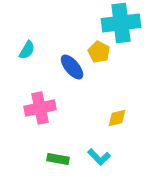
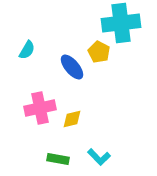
yellow diamond: moved 45 px left, 1 px down
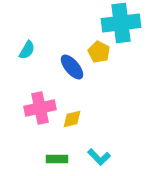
green rectangle: moved 1 px left; rotated 10 degrees counterclockwise
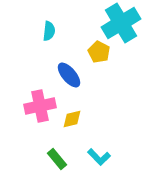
cyan cross: rotated 24 degrees counterclockwise
cyan semicircle: moved 22 px right, 19 px up; rotated 24 degrees counterclockwise
blue ellipse: moved 3 px left, 8 px down
pink cross: moved 2 px up
green rectangle: rotated 50 degrees clockwise
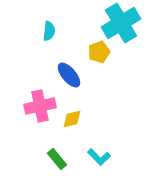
yellow pentagon: rotated 25 degrees clockwise
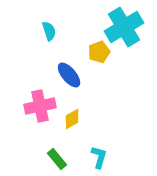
cyan cross: moved 3 px right, 4 px down
cyan semicircle: rotated 24 degrees counterclockwise
yellow diamond: rotated 15 degrees counterclockwise
cyan L-shape: rotated 120 degrees counterclockwise
